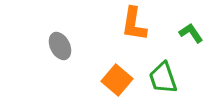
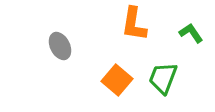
green trapezoid: rotated 40 degrees clockwise
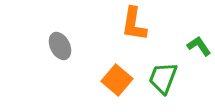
green L-shape: moved 8 px right, 13 px down
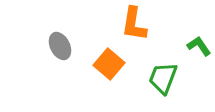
orange square: moved 8 px left, 16 px up
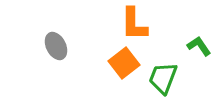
orange L-shape: rotated 9 degrees counterclockwise
gray ellipse: moved 4 px left
orange square: moved 15 px right, 1 px up; rotated 12 degrees clockwise
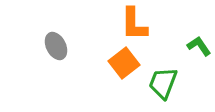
green trapezoid: moved 5 px down
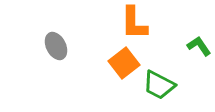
orange L-shape: moved 1 px up
green trapezoid: moved 4 px left, 2 px down; rotated 84 degrees counterclockwise
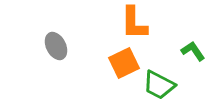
green L-shape: moved 6 px left, 5 px down
orange square: rotated 12 degrees clockwise
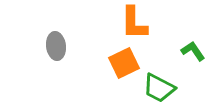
gray ellipse: rotated 20 degrees clockwise
green trapezoid: moved 3 px down
